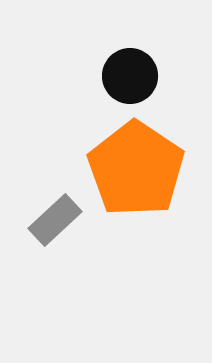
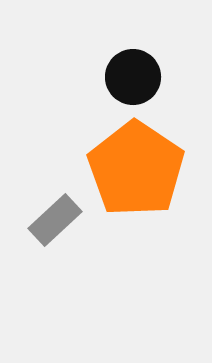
black circle: moved 3 px right, 1 px down
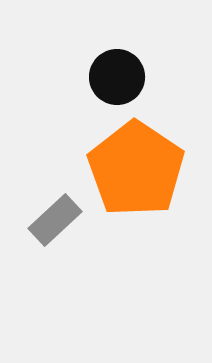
black circle: moved 16 px left
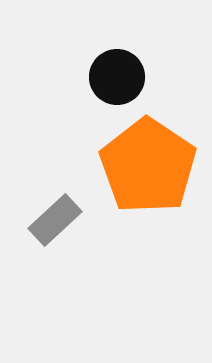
orange pentagon: moved 12 px right, 3 px up
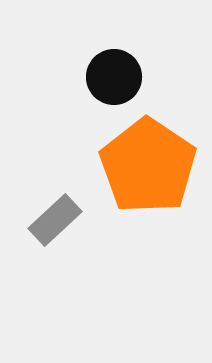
black circle: moved 3 px left
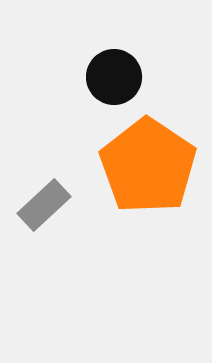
gray rectangle: moved 11 px left, 15 px up
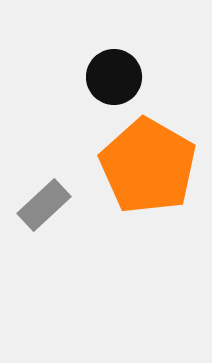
orange pentagon: rotated 4 degrees counterclockwise
